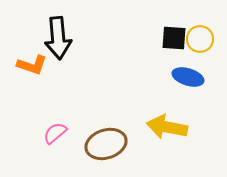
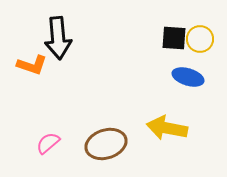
yellow arrow: moved 1 px down
pink semicircle: moved 7 px left, 10 px down
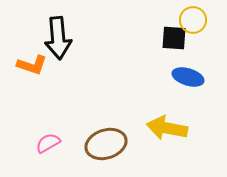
yellow circle: moved 7 px left, 19 px up
pink semicircle: rotated 10 degrees clockwise
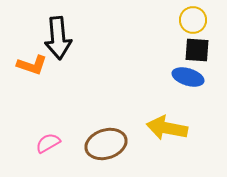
black square: moved 23 px right, 12 px down
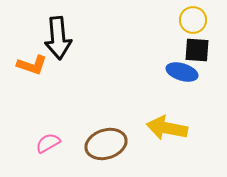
blue ellipse: moved 6 px left, 5 px up
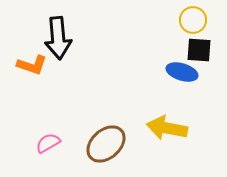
black square: moved 2 px right
brown ellipse: rotated 24 degrees counterclockwise
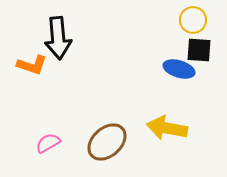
blue ellipse: moved 3 px left, 3 px up
brown ellipse: moved 1 px right, 2 px up
